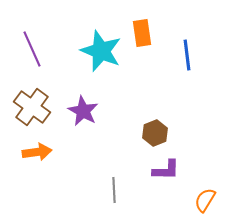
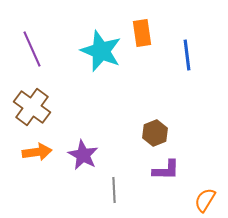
purple star: moved 44 px down
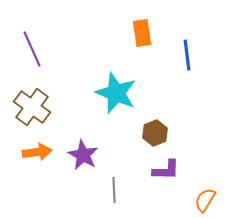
cyan star: moved 15 px right, 42 px down
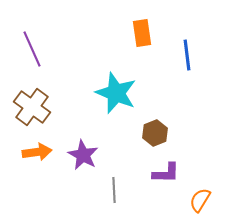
purple L-shape: moved 3 px down
orange semicircle: moved 5 px left
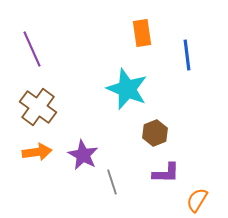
cyan star: moved 11 px right, 4 px up
brown cross: moved 6 px right
gray line: moved 2 px left, 8 px up; rotated 15 degrees counterclockwise
orange semicircle: moved 3 px left
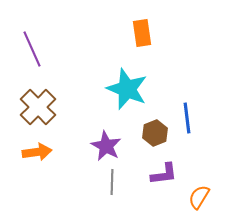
blue line: moved 63 px down
brown cross: rotated 9 degrees clockwise
purple star: moved 23 px right, 9 px up
purple L-shape: moved 2 px left, 1 px down; rotated 8 degrees counterclockwise
gray line: rotated 20 degrees clockwise
orange semicircle: moved 2 px right, 3 px up
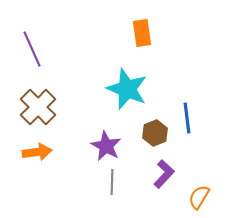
purple L-shape: rotated 40 degrees counterclockwise
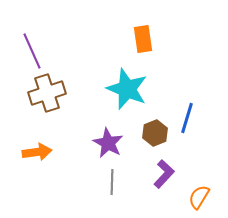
orange rectangle: moved 1 px right, 6 px down
purple line: moved 2 px down
brown cross: moved 9 px right, 14 px up; rotated 27 degrees clockwise
blue line: rotated 24 degrees clockwise
purple star: moved 2 px right, 3 px up
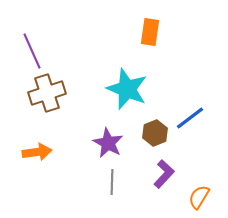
orange rectangle: moved 7 px right, 7 px up; rotated 16 degrees clockwise
blue line: moved 3 px right; rotated 36 degrees clockwise
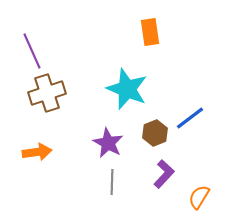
orange rectangle: rotated 16 degrees counterclockwise
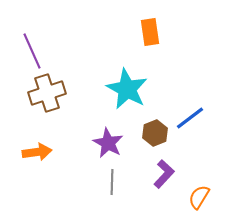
cyan star: rotated 6 degrees clockwise
